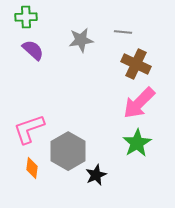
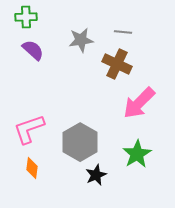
brown cross: moved 19 px left
green star: moved 11 px down
gray hexagon: moved 12 px right, 9 px up
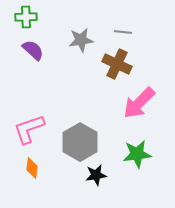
green star: rotated 24 degrees clockwise
black star: rotated 15 degrees clockwise
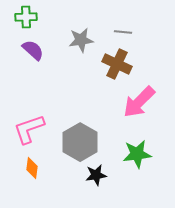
pink arrow: moved 1 px up
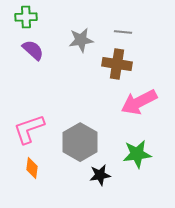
brown cross: rotated 16 degrees counterclockwise
pink arrow: rotated 18 degrees clockwise
black star: moved 4 px right
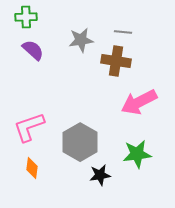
brown cross: moved 1 px left, 3 px up
pink L-shape: moved 2 px up
